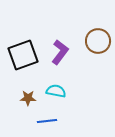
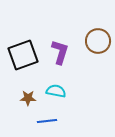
purple L-shape: rotated 20 degrees counterclockwise
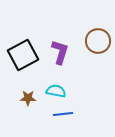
black square: rotated 8 degrees counterclockwise
blue line: moved 16 px right, 7 px up
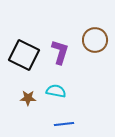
brown circle: moved 3 px left, 1 px up
black square: moved 1 px right; rotated 36 degrees counterclockwise
blue line: moved 1 px right, 10 px down
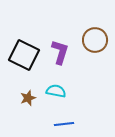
brown star: rotated 21 degrees counterclockwise
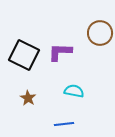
brown circle: moved 5 px right, 7 px up
purple L-shape: rotated 105 degrees counterclockwise
cyan semicircle: moved 18 px right
brown star: rotated 21 degrees counterclockwise
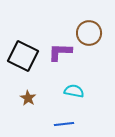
brown circle: moved 11 px left
black square: moved 1 px left, 1 px down
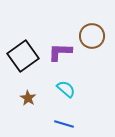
brown circle: moved 3 px right, 3 px down
black square: rotated 28 degrees clockwise
cyan semicircle: moved 8 px left, 2 px up; rotated 30 degrees clockwise
blue line: rotated 24 degrees clockwise
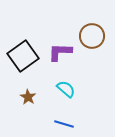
brown star: moved 1 px up
